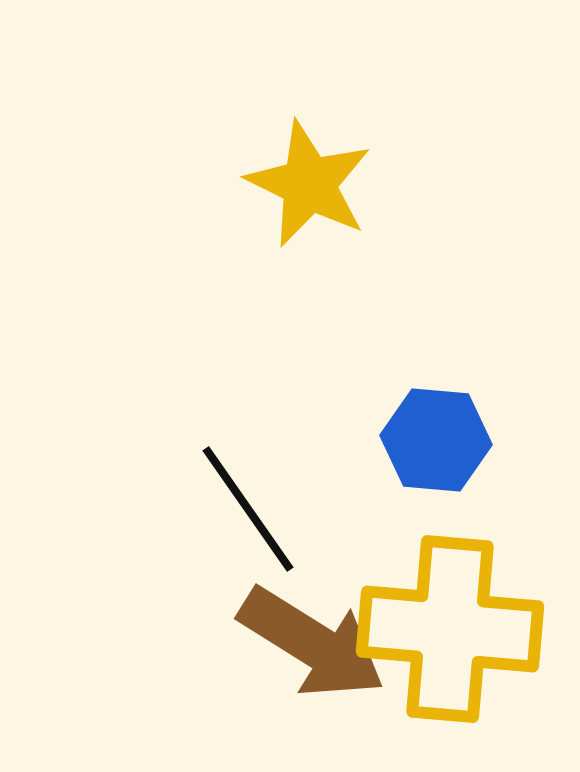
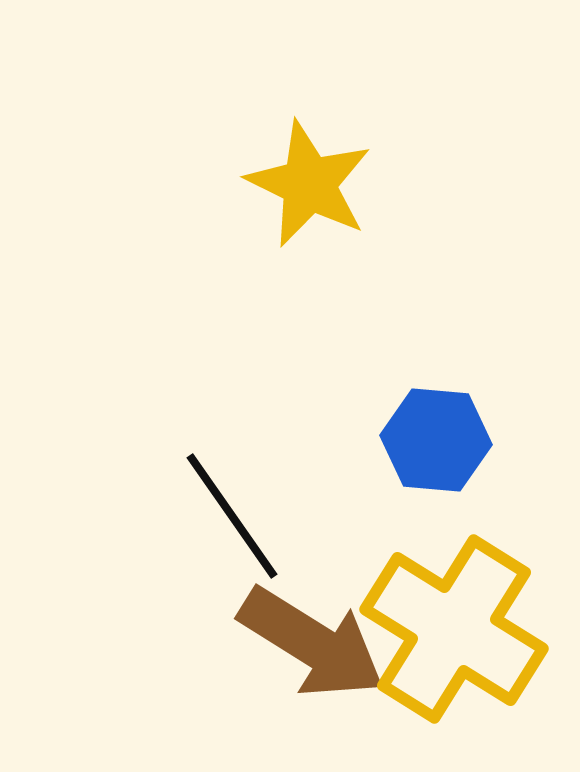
black line: moved 16 px left, 7 px down
yellow cross: moved 4 px right; rotated 27 degrees clockwise
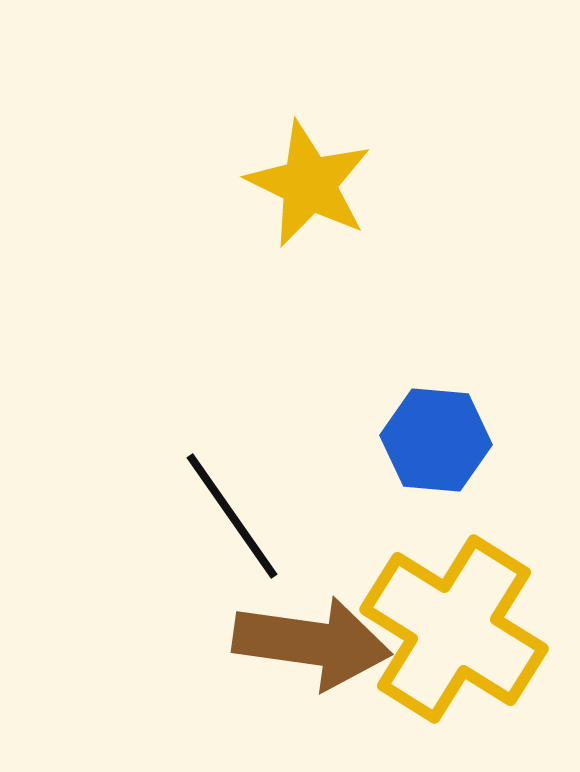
brown arrow: rotated 24 degrees counterclockwise
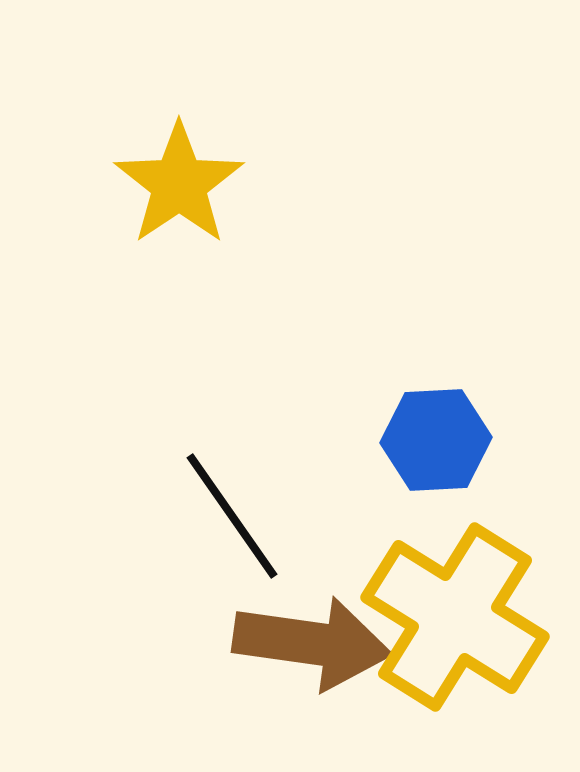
yellow star: moved 130 px left; rotated 12 degrees clockwise
blue hexagon: rotated 8 degrees counterclockwise
yellow cross: moved 1 px right, 12 px up
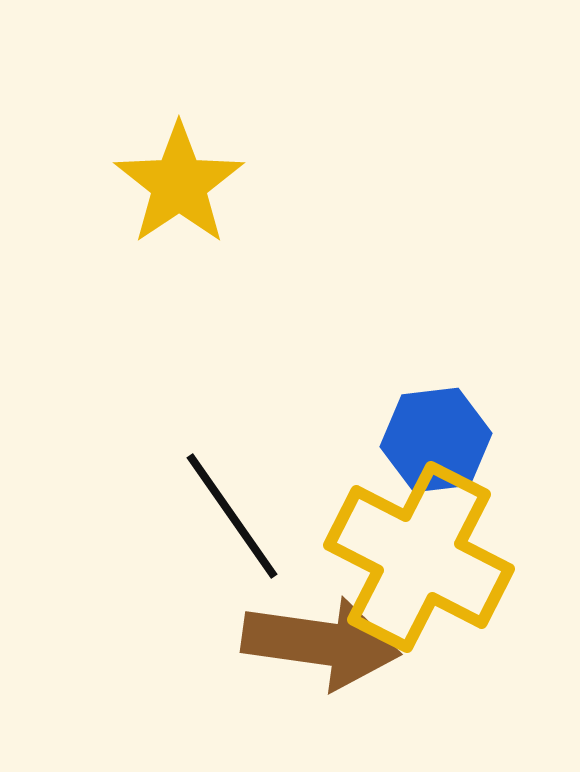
blue hexagon: rotated 4 degrees counterclockwise
yellow cross: moved 36 px left, 60 px up; rotated 5 degrees counterclockwise
brown arrow: moved 9 px right
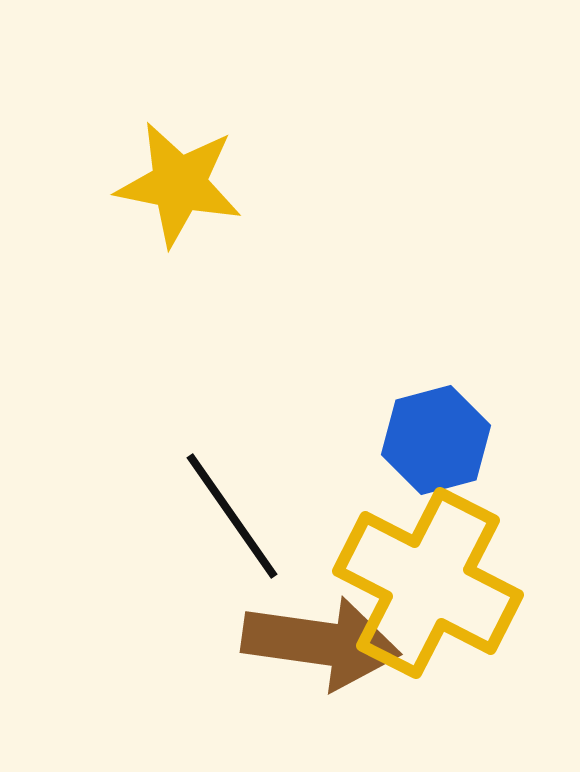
yellow star: rotated 27 degrees counterclockwise
blue hexagon: rotated 8 degrees counterclockwise
yellow cross: moved 9 px right, 26 px down
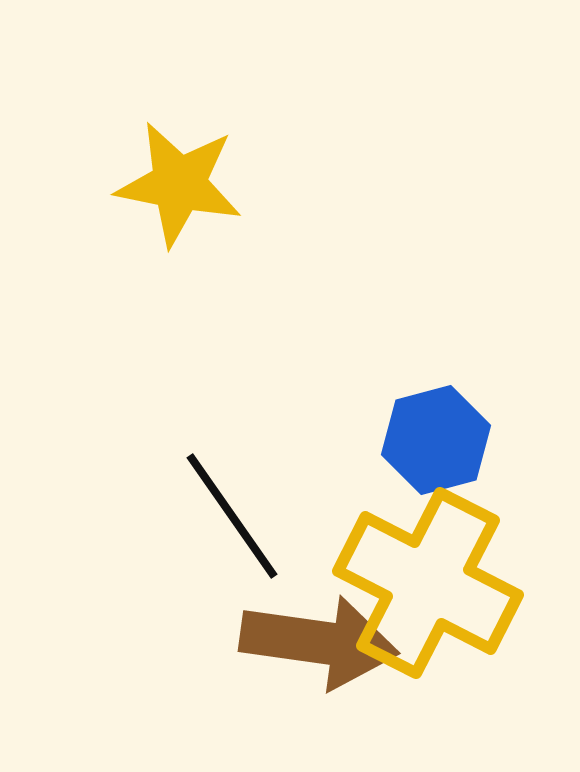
brown arrow: moved 2 px left, 1 px up
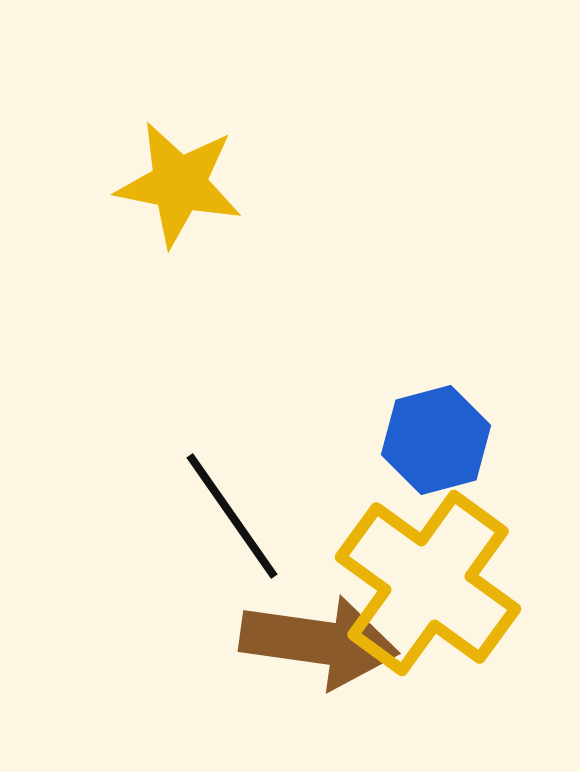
yellow cross: rotated 9 degrees clockwise
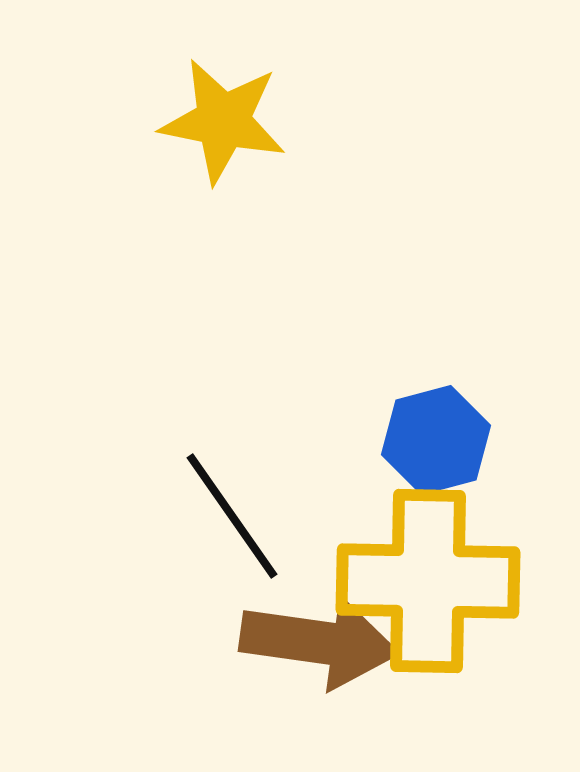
yellow star: moved 44 px right, 63 px up
yellow cross: moved 2 px up; rotated 35 degrees counterclockwise
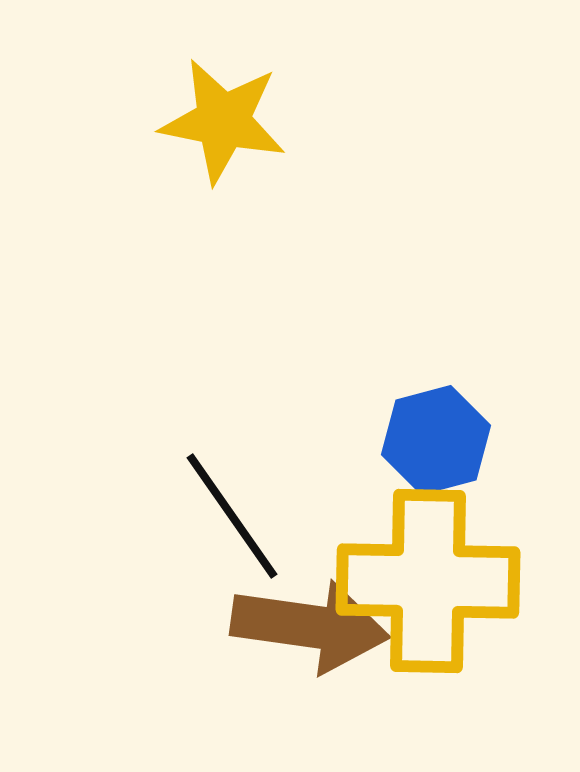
brown arrow: moved 9 px left, 16 px up
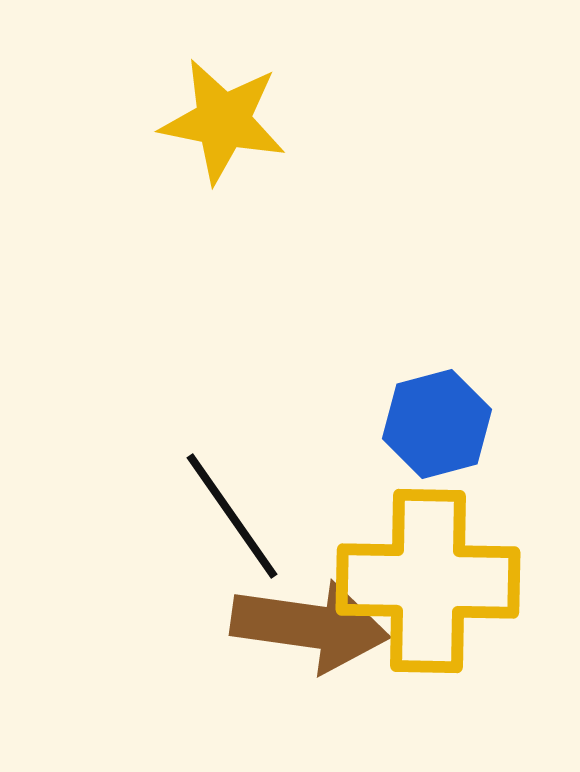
blue hexagon: moved 1 px right, 16 px up
